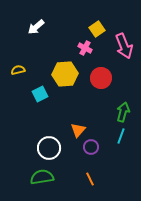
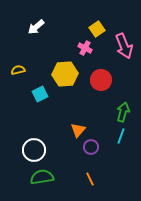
red circle: moved 2 px down
white circle: moved 15 px left, 2 px down
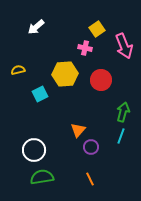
pink cross: rotated 16 degrees counterclockwise
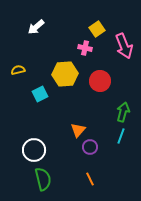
red circle: moved 1 px left, 1 px down
purple circle: moved 1 px left
green semicircle: moved 1 px right, 2 px down; rotated 85 degrees clockwise
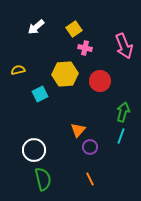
yellow square: moved 23 px left
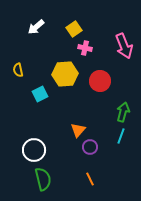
yellow semicircle: rotated 88 degrees counterclockwise
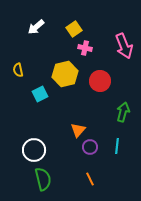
yellow hexagon: rotated 10 degrees counterclockwise
cyan line: moved 4 px left, 10 px down; rotated 14 degrees counterclockwise
